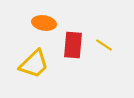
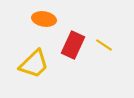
orange ellipse: moved 4 px up
red rectangle: rotated 20 degrees clockwise
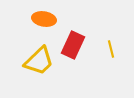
yellow line: moved 7 px right, 4 px down; rotated 42 degrees clockwise
yellow trapezoid: moved 5 px right, 3 px up
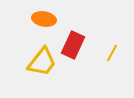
yellow line: moved 1 px right, 4 px down; rotated 42 degrees clockwise
yellow trapezoid: moved 3 px right, 1 px down; rotated 8 degrees counterclockwise
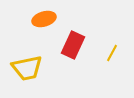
orange ellipse: rotated 25 degrees counterclockwise
yellow trapezoid: moved 15 px left, 6 px down; rotated 40 degrees clockwise
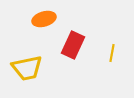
yellow line: rotated 18 degrees counterclockwise
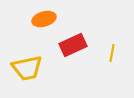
red rectangle: rotated 40 degrees clockwise
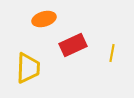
yellow trapezoid: moved 1 px right; rotated 76 degrees counterclockwise
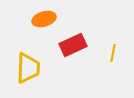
yellow line: moved 1 px right
